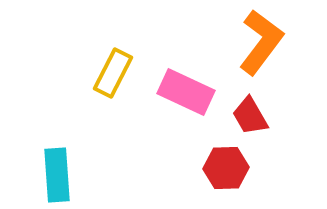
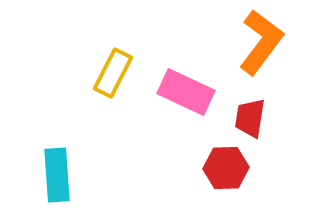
red trapezoid: moved 2 px down; rotated 39 degrees clockwise
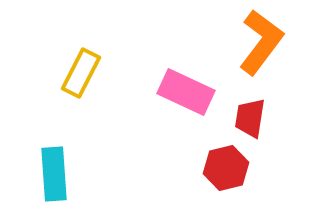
yellow rectangle: moved 32 px left
red hexagon: rotated 12 degrees counterclockwise
cyan rectangle: moved 3 px left, 1 px up
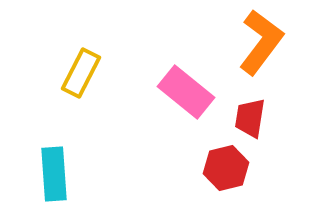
pink rectangle: rotated 14 degrees clockwise
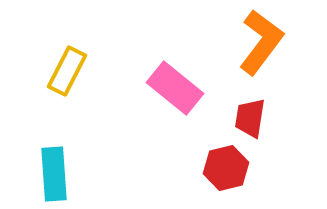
yellow rectangle: moved 14 px left, 2 px up
pink rectangle: moved 11 px left, 4 px up
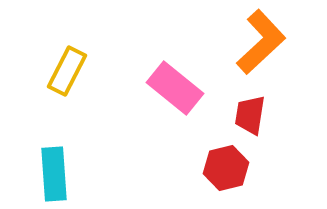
orange L-shape: rotated 10 degrees clockwise
red trapezoid: moved 3 px up
